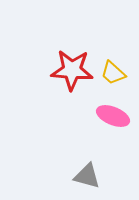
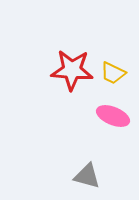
yellow trapezoid: rotated 16 degrees counterclockwise
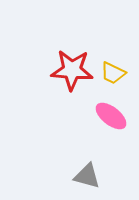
pink ellipse: moved 2 px left; rotated 16 degrees clockwise
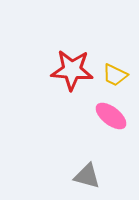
yellow trapezoid: moved 2 px right, 2 px down
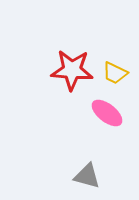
yellow trapezoid: moved 2 px up
pink ellipse: moved 4 px left, 3 px up
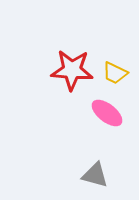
gray triangle: moved 8 px right, 1 px up
